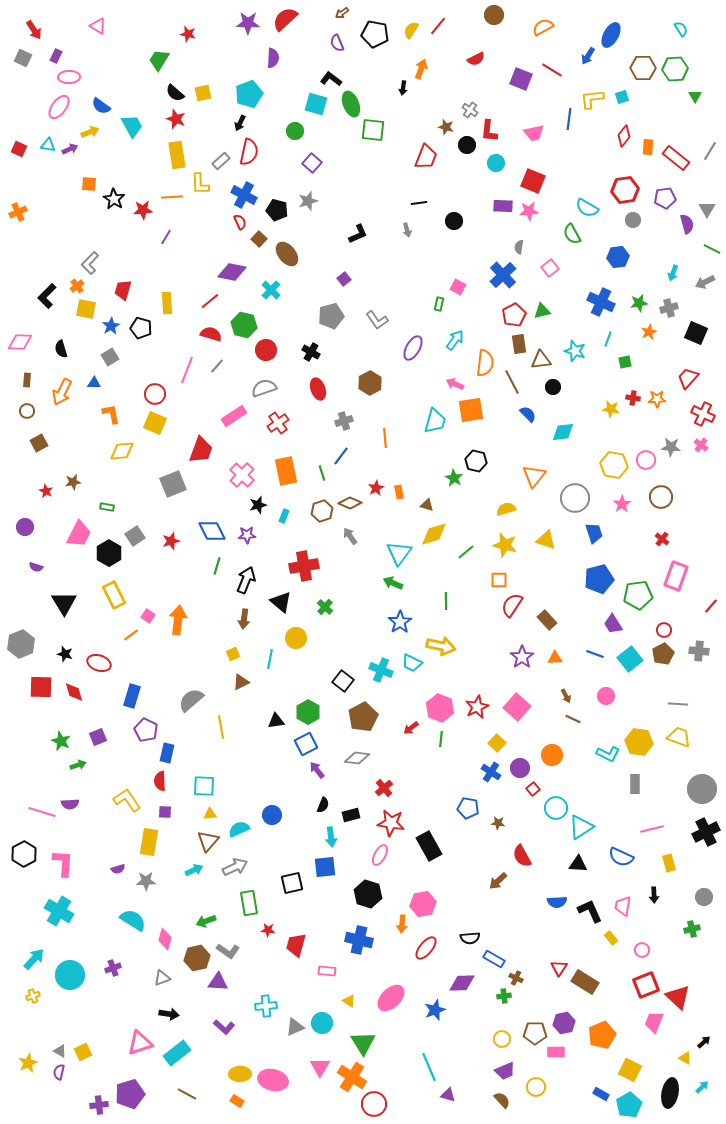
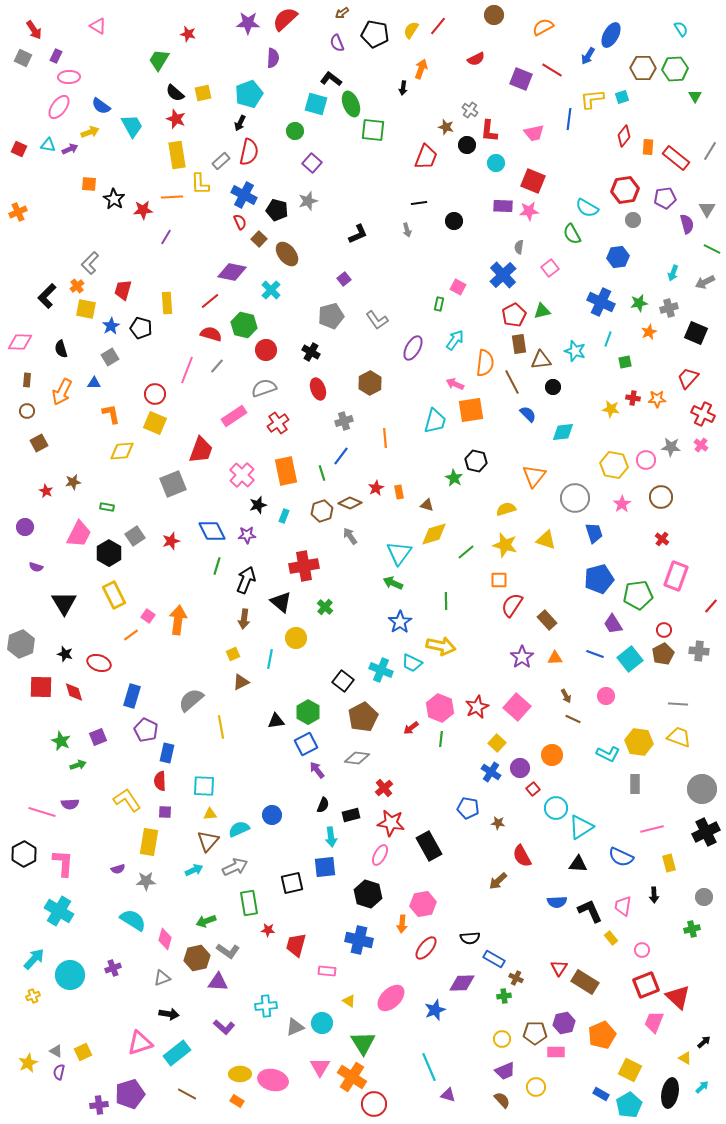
gray triangle at (60, 1051): moved 4 px left
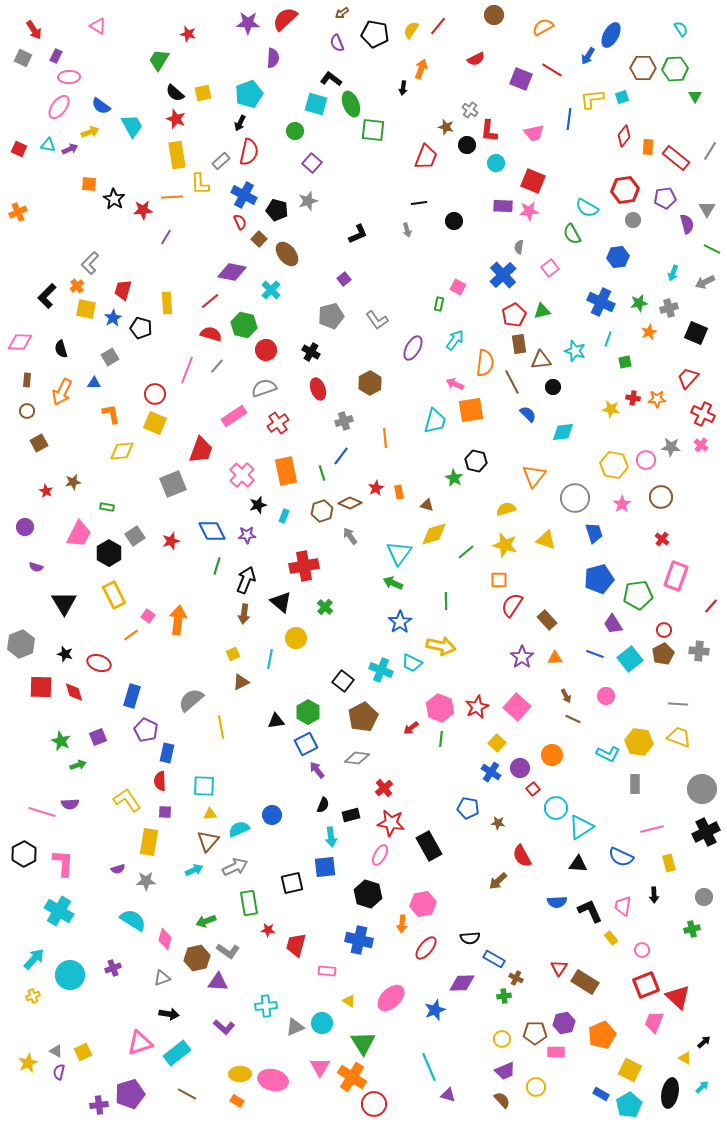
blue star at (111, 326): moved 2 px right, 8 px up
brown arrow at (244, 619): moved 5 px up
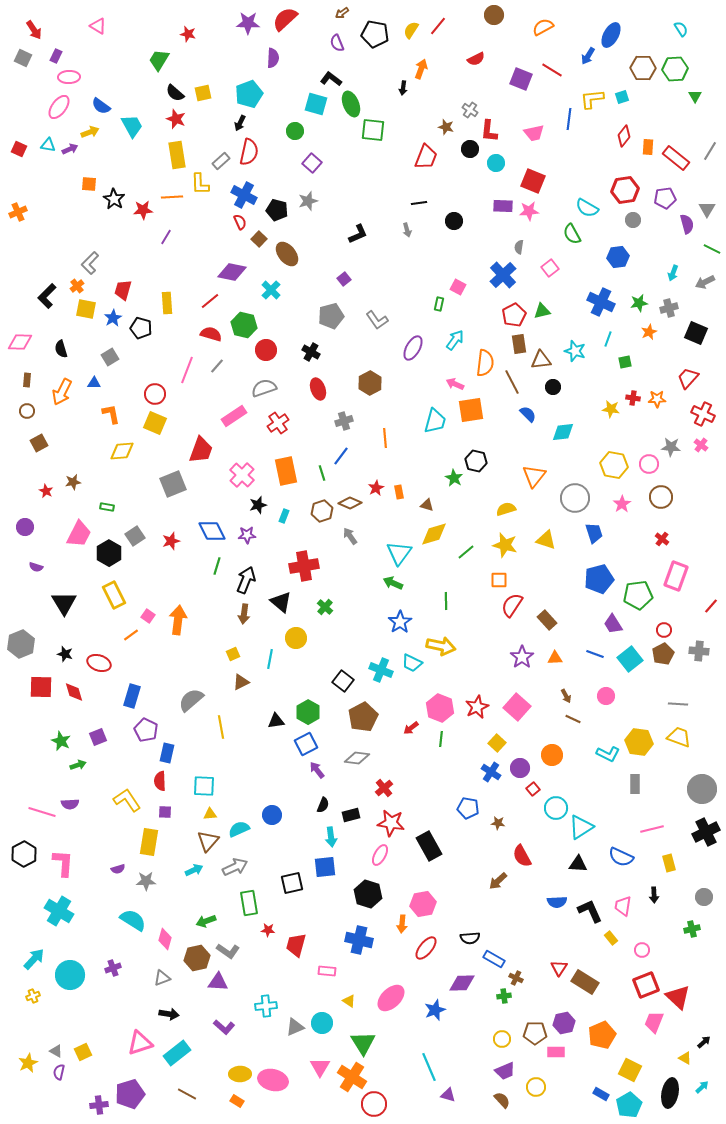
black circle at (467, 145): moved 3 px right, 4 px down
pink circle at (646, 460): moved 3 px right, 4 px down
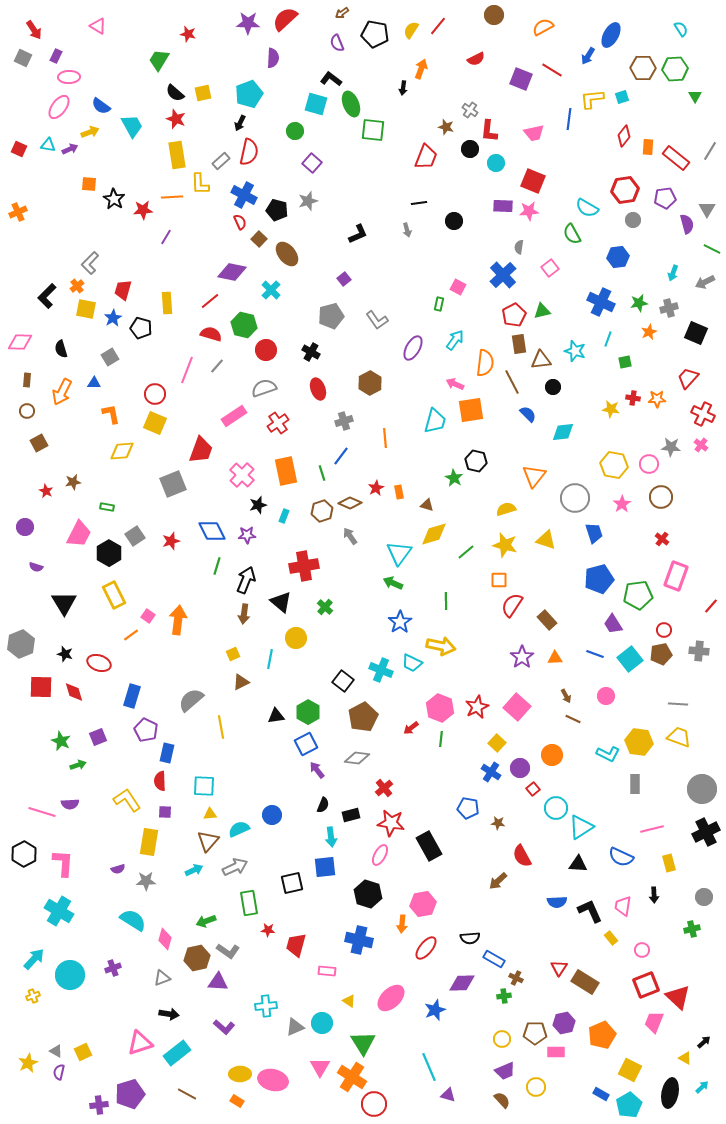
brown pentagon at (663, 654): moved 2 px left; rotated 15 degrees clockwise
black triangle at (276, 721): moved 5 px up
